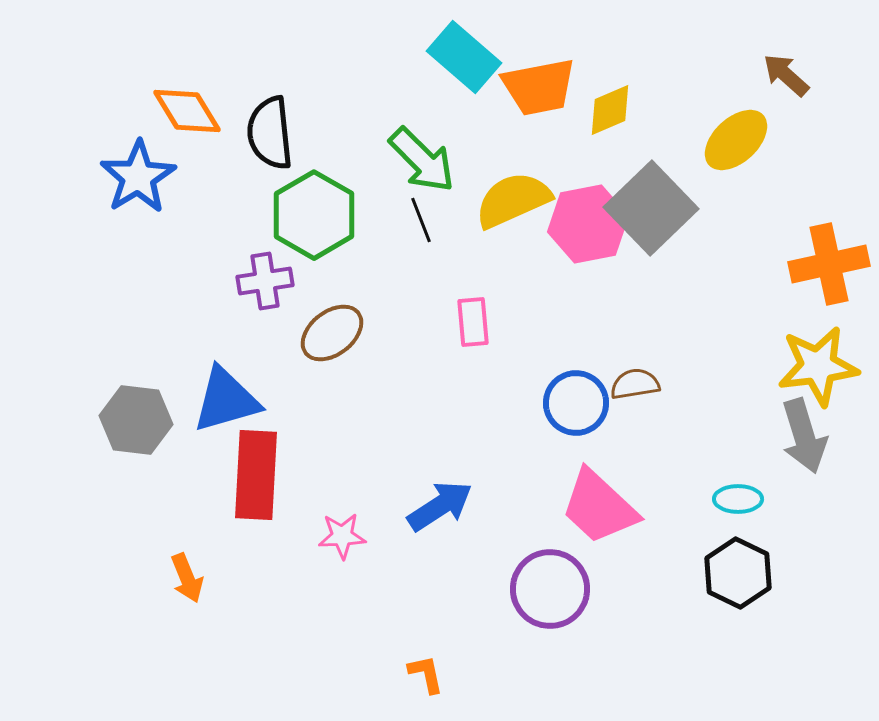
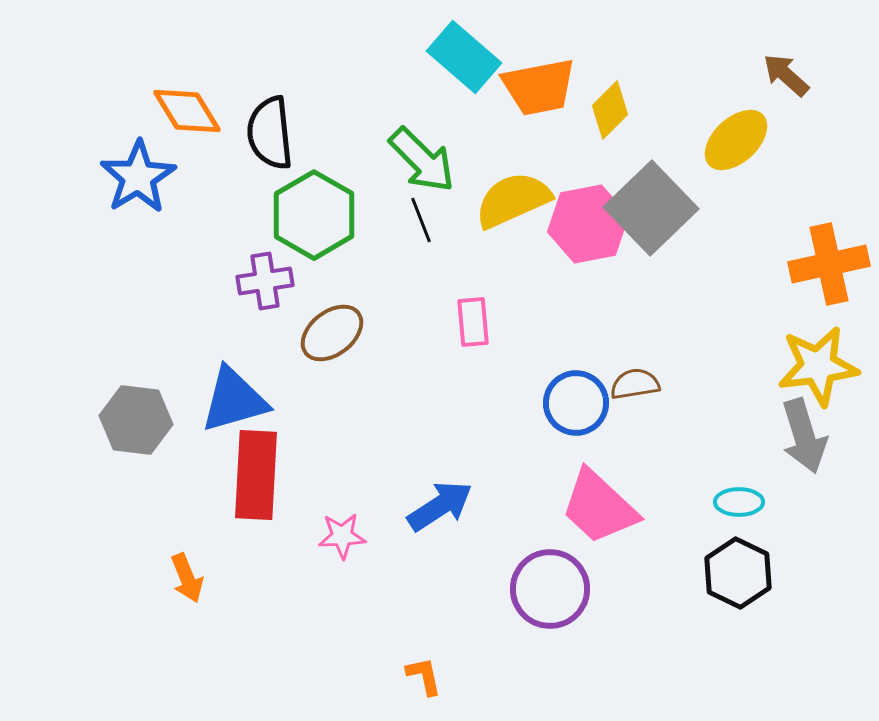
yellow diamond: rotated 22 degrees counterclockwise
blue triangle: moved 8 px right
cyan ellipse: moved 1 px right, 3 px down
orange L-shape: moved 2 px left, 2 px down
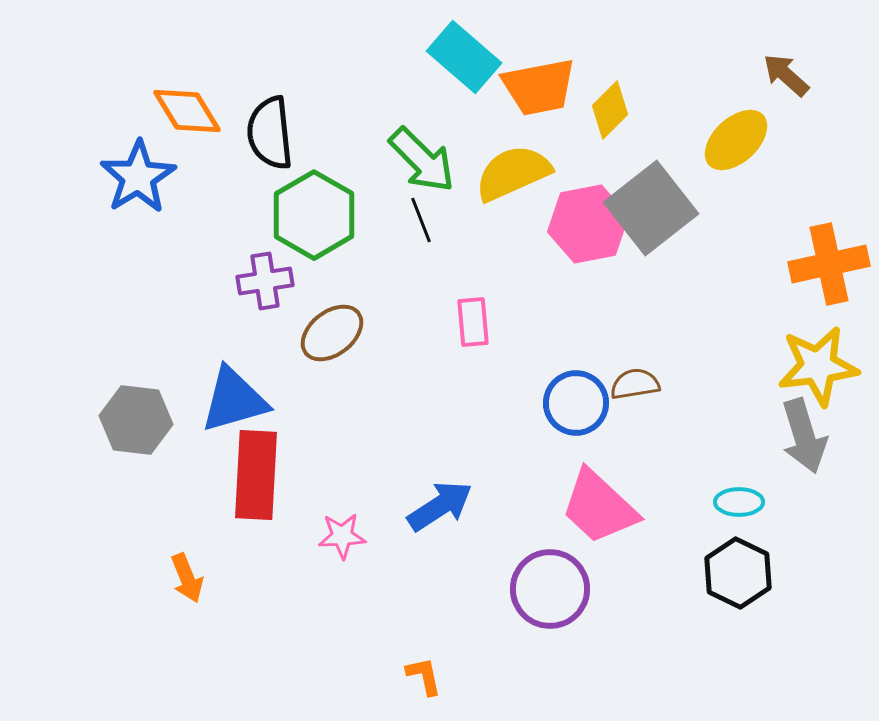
yellow semicircle: moved 27 px up
gray square: rotated 6 degrees clockwise
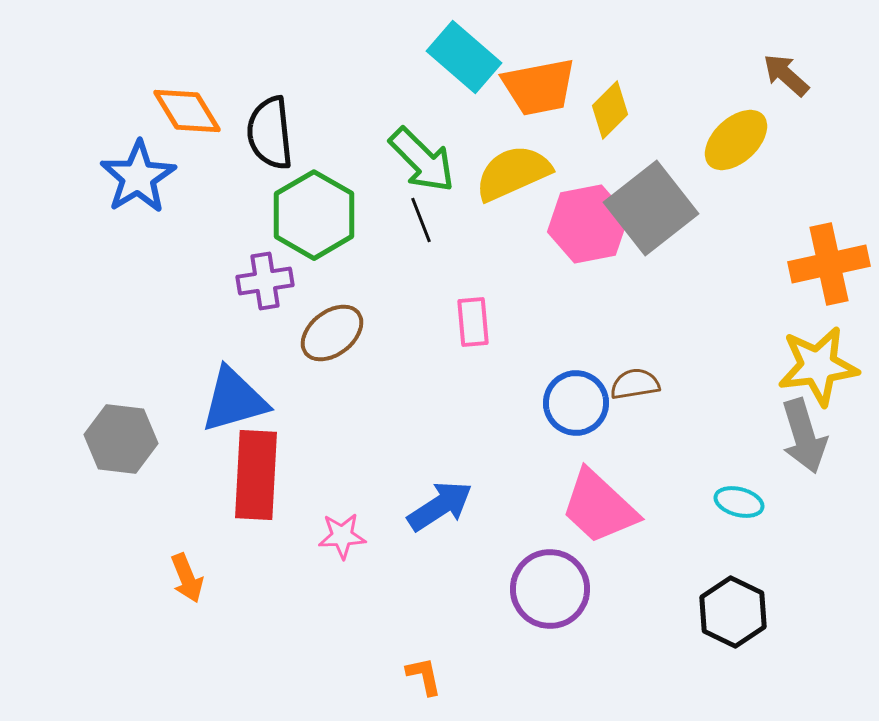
gray hexagon: moved 15 px left, 19 px down
cyan ellipse: rotated 15 degrees clockwise
black hexagon: moved 5 px left, 39 px down
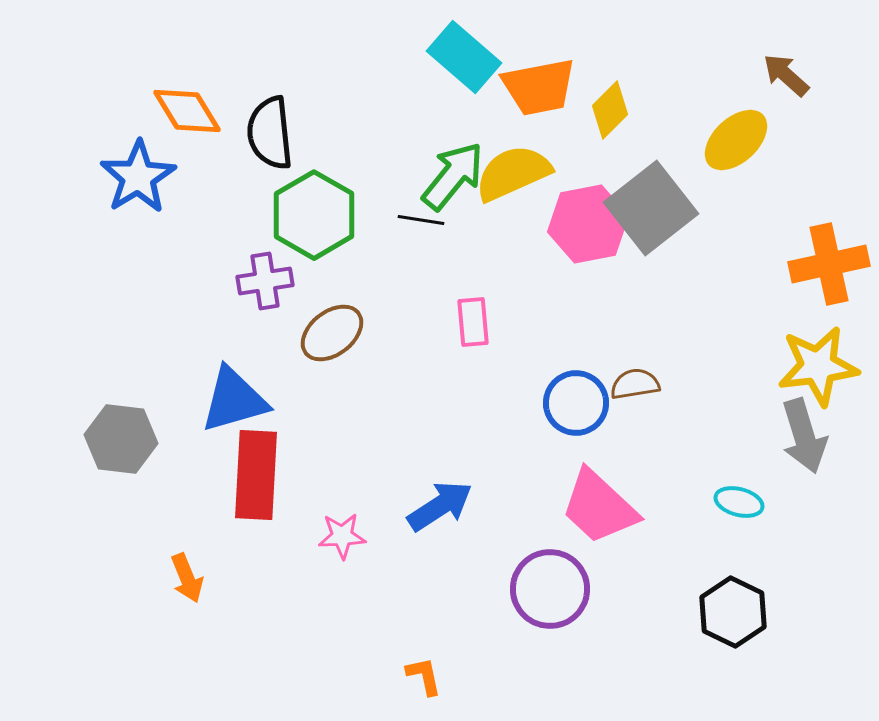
green arrow: moved 31 px right, 16 px down; rotated 96 degrees counterclockwise
black line: rotated 60 degrees counterclockwise
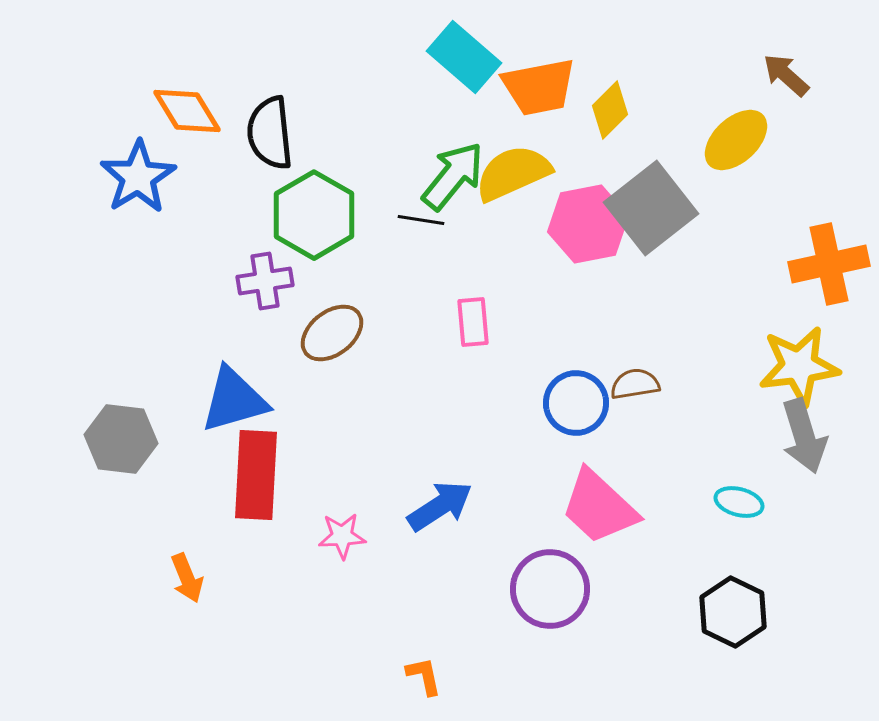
yellow star: moved 19 px left
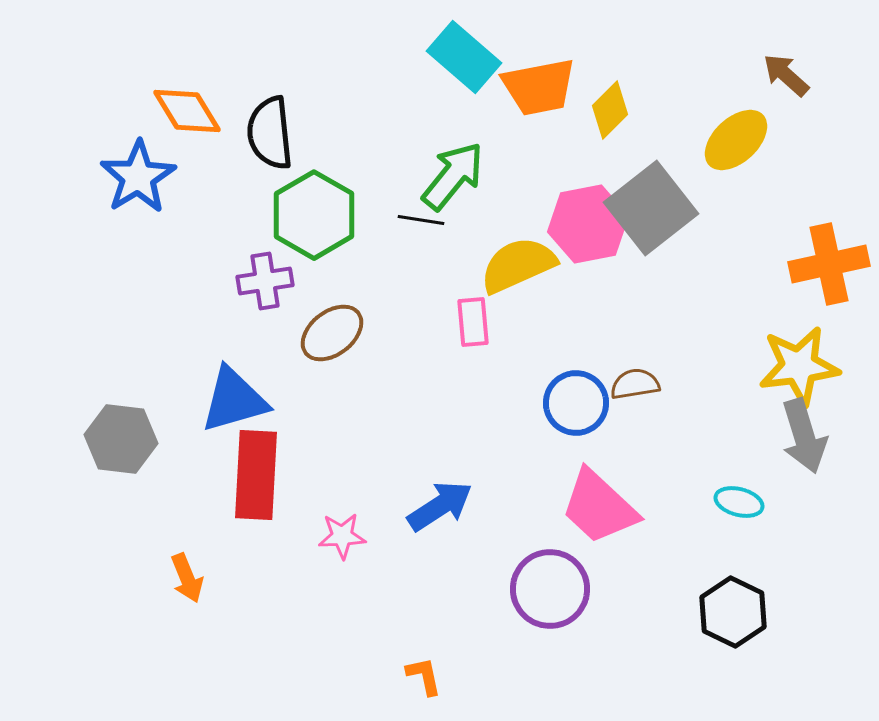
yellow semicircle: moved 5 px right, 92 px down
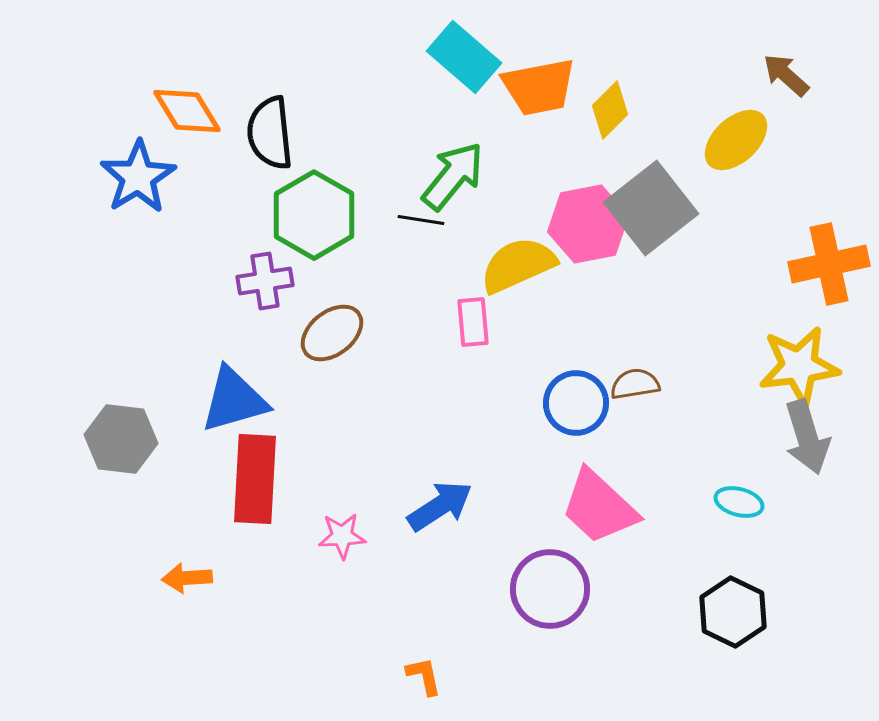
gray arrow: moved 3 px right, 1 px down
red rectangle: moved 1 px left, 4 px down
orange arrow: rotated 108 degrees clockwise
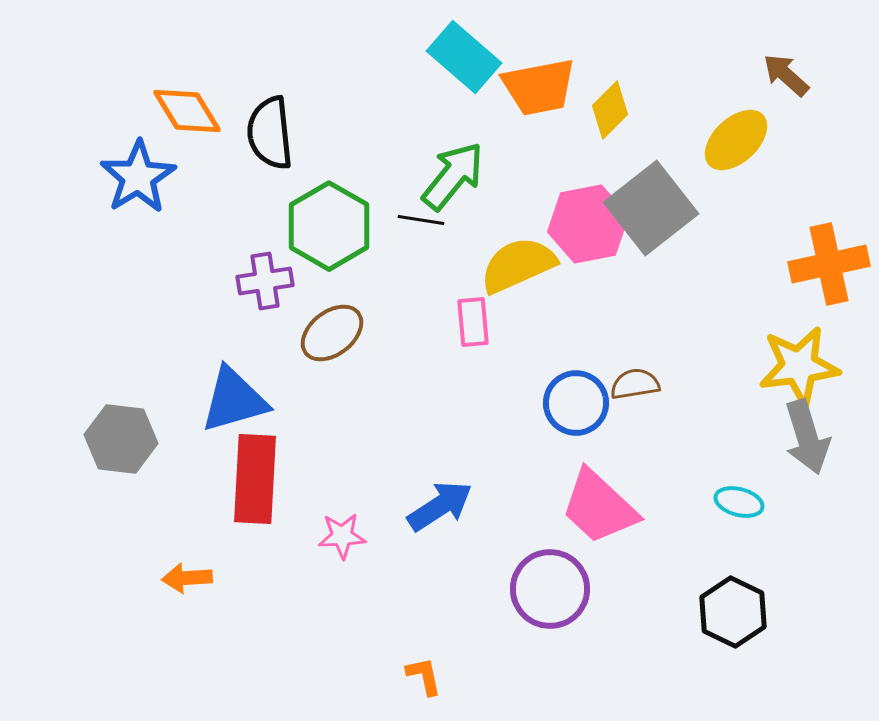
green hexagon: moved 15 px right, 11 px down
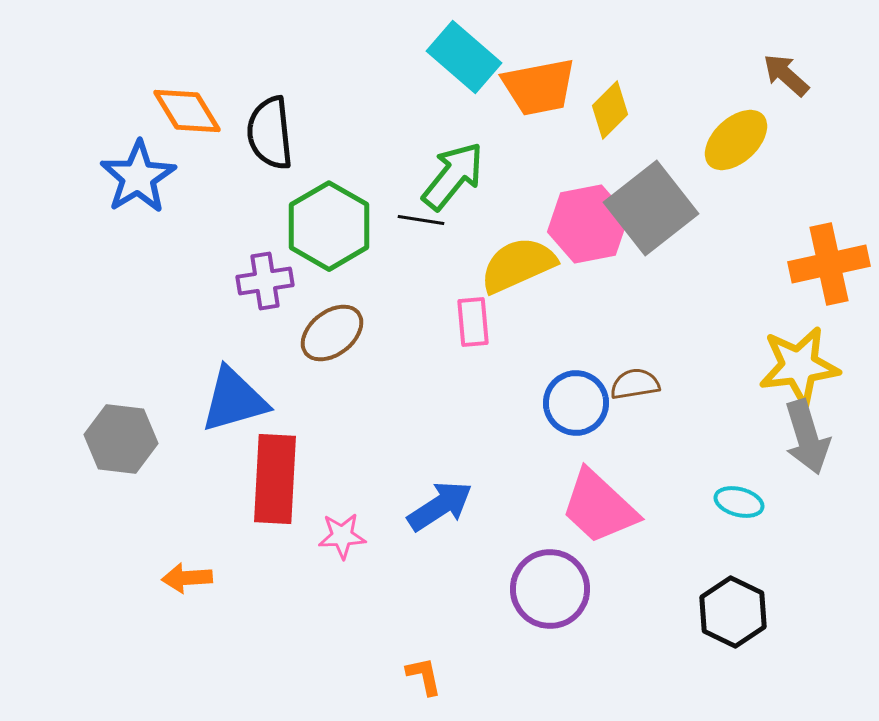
red rectangle: moved 20 px right
